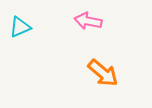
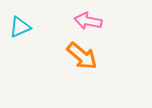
orange arrow: moved 21 px left, 17 px up
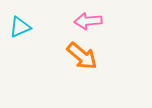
pink arrow: rotated 16 degrees counterclockwise
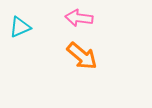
pink arrow: moved 9 px left, 3 px up; rotated 12 degrees clockwise
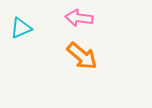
cyan triangle: moved 1 px right, 1 px down
